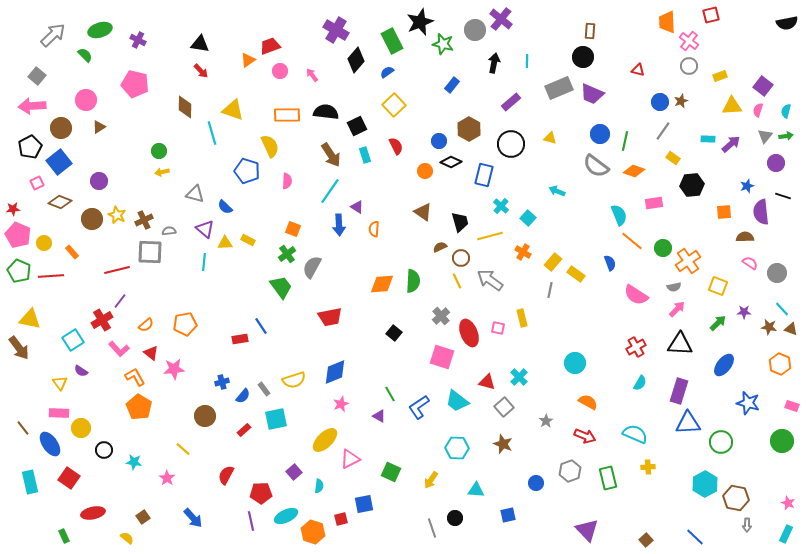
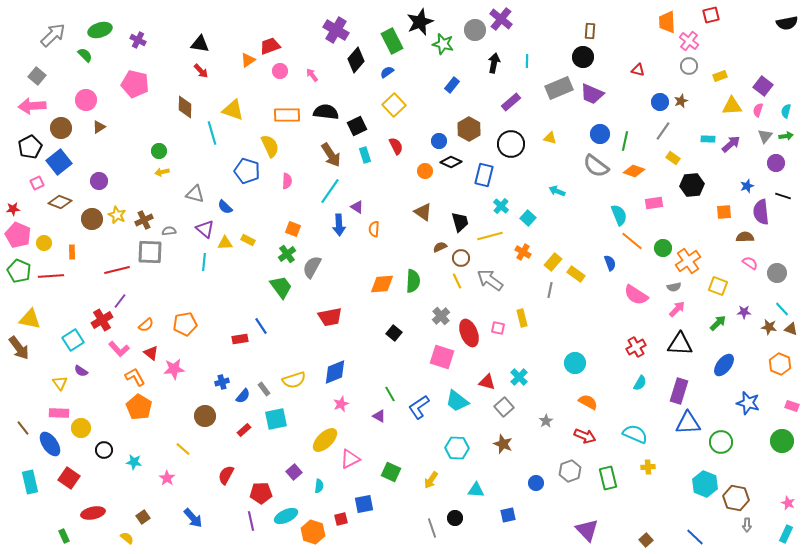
orange rectangle at (72, 252): rotated 40 degrees clockwise
cyan hexagon at (705, 484): rotated 10 degrees counterclockwise
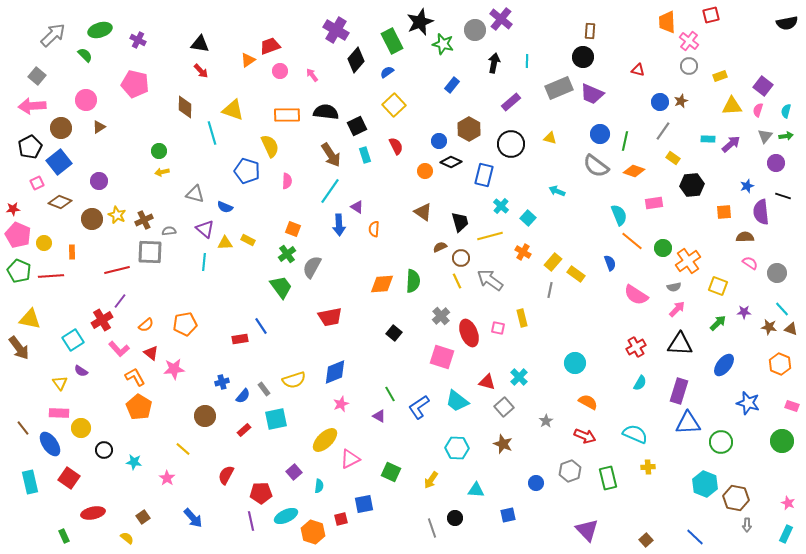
blue semicircle at (225, 207): rotated 21 degrees counterclockwise
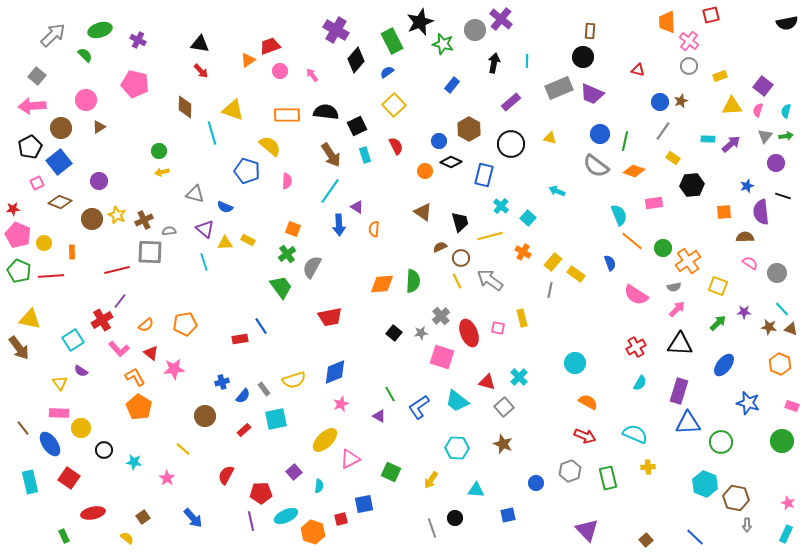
yellow semicircle at (270, 146): rotated 25 degrees counterclockwise
cyan line at (204, 262): rotated 24 degrees counterclockwise
gray star at (546, 421): moved 125 px left, 88 px up; rotated 24 degrees clockwise
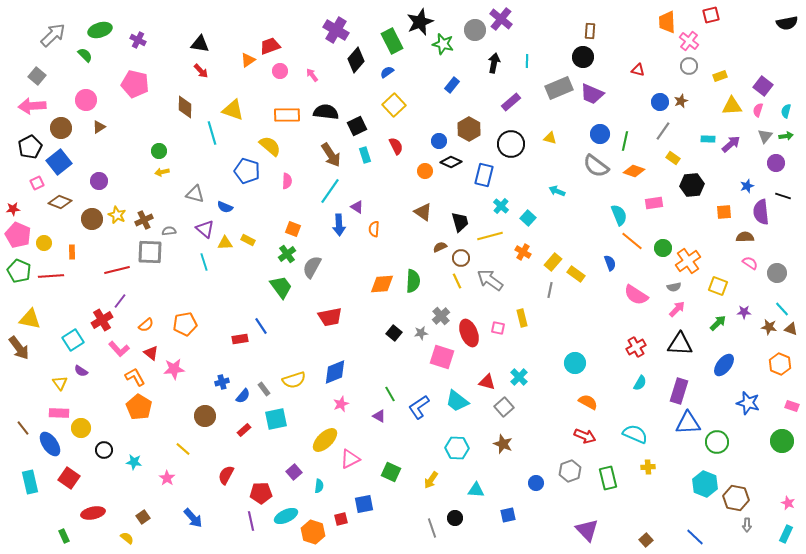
green circle at (721, 442): moved 4 px left
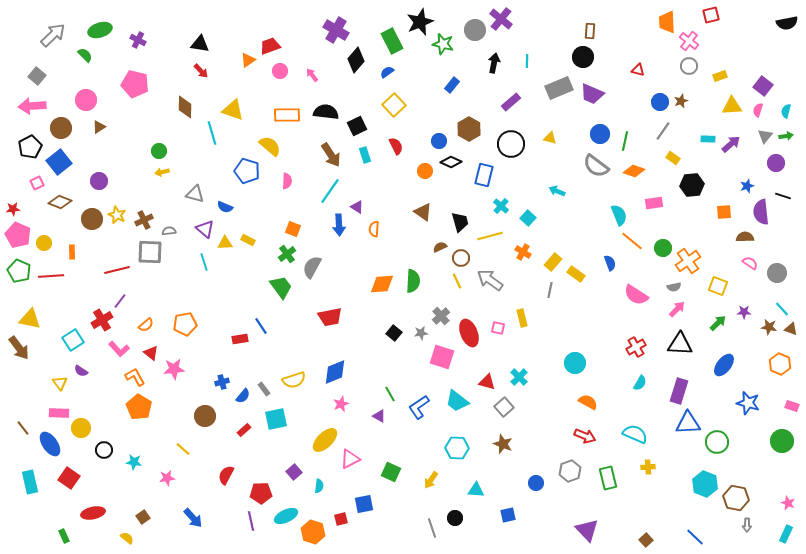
pink star at (167, 478): rotated 28 degrees clockwise
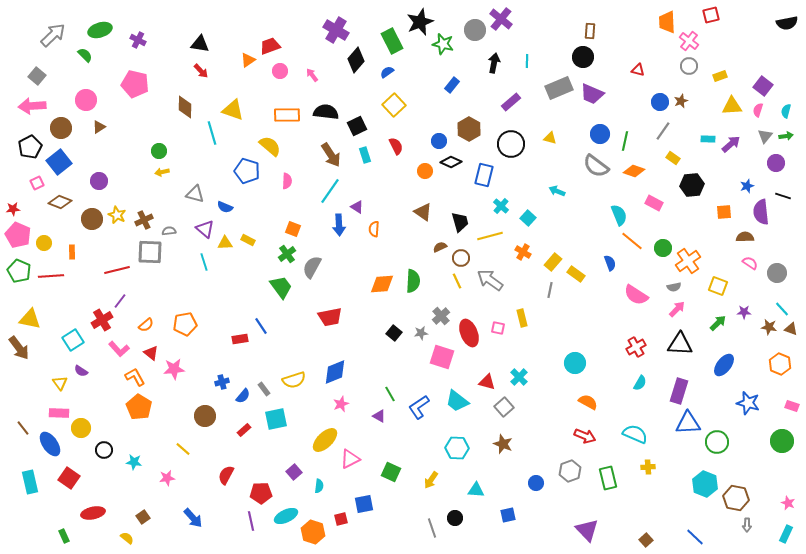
pink rectangle at (654, 203): rotated 36 degrees clockwise
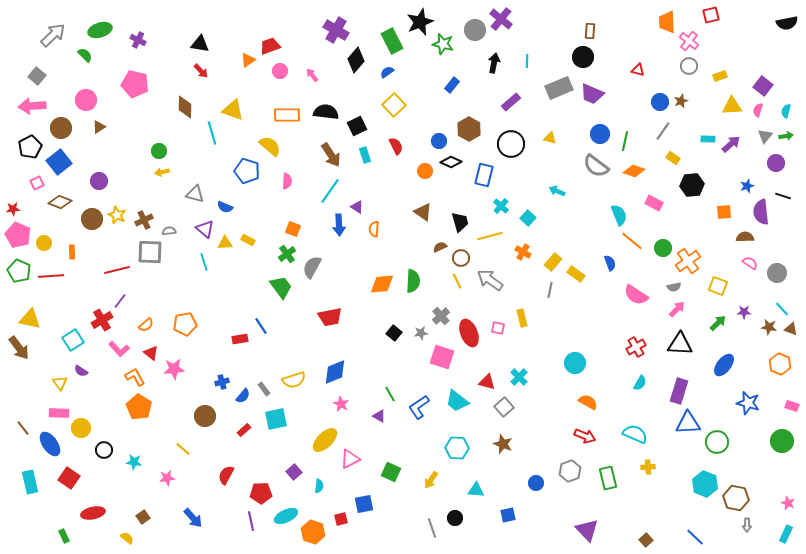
pink star at (341, 404): rotated 21 degrees counterclockwise
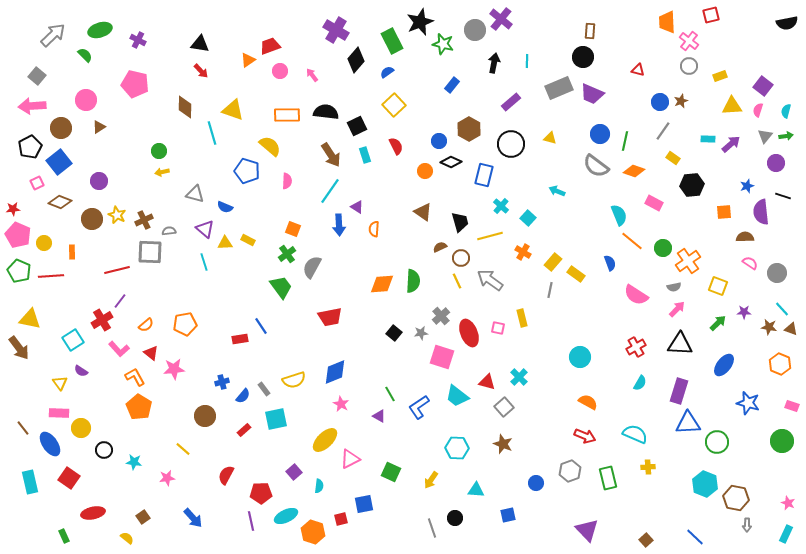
cyan circle at (575, 363): moved 5 px right, 6 px up
cyan trapezoid at (457, 401): moved 5 px up
